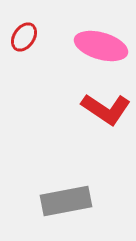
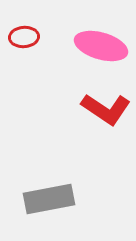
red ellipse: rotated 52 degrees clockwise
gray rectangle: moved 17 px left, 2 px up
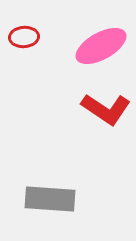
pink ellipse: rotated 45 degrees counterclockwise
gray rectangle: moved 1 px right; rotated 15 degrees clockwise
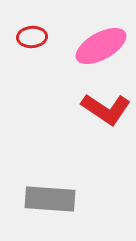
red ellipse: moved 8 px right
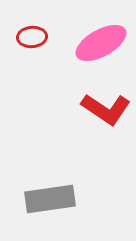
pink ellipse: moved 3 px up
gray rectangle: rotated 12 degrees counterclockwise
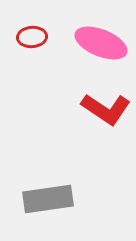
pink ellipse: rotated 51 degrees clockwise
gray rectangle: moved 2 px left
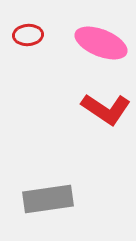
red ellipse: moved 4 px left, 2 px up
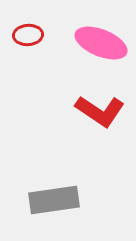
red L-shape: moved 6 px left, 2 px down
gray rectangle: moved 6 px right, 1 px down
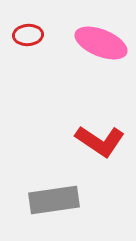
red L-shape: moved 30 px down
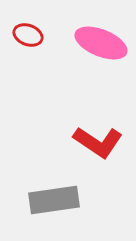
red ellipse: rotated 24 degrees clockwise
red L-shape: moved 2 px left, 1 px down
